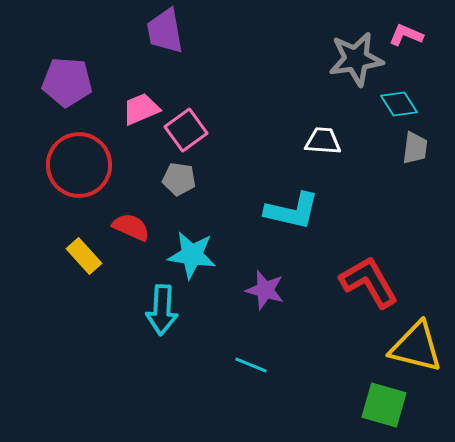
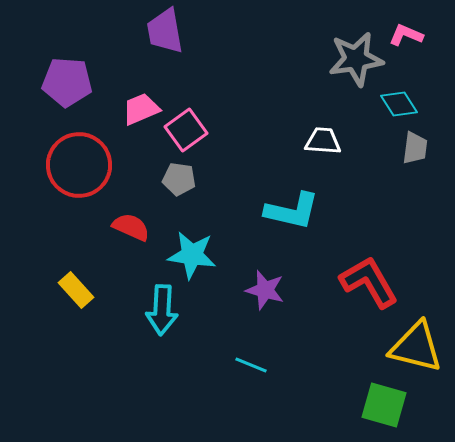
yellow rectangle: moved 8 px left, 34 px down
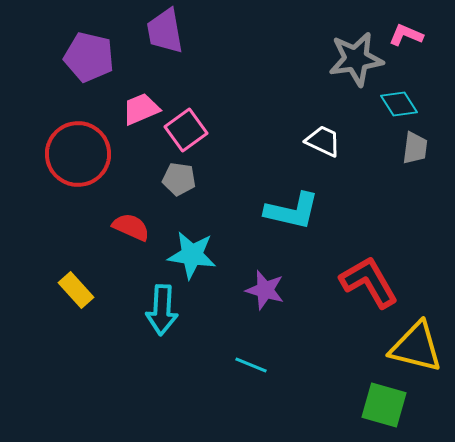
purple pentagon: moved 22 px right, 25 px up; rotated 9 degrees clockwise
white trapezoid: rotated 21 degrees clockwise
red circle: moved 1 px left, 11 px up
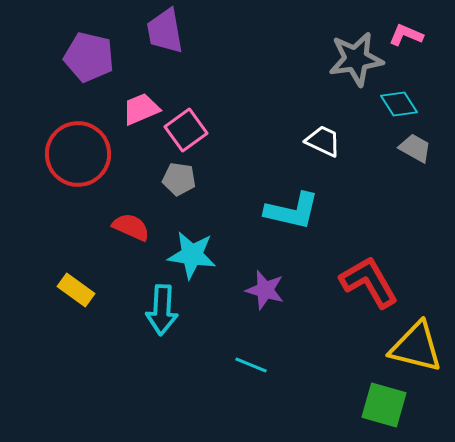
gray trapezoid: rotated 68 degrees counterclockwise
yellow rectangle: rotated 12 degrees counterclockwise
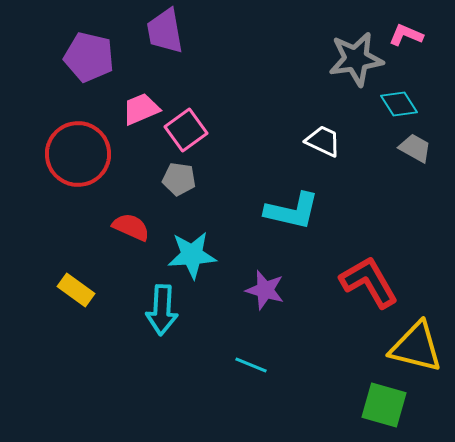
cyan star: rotated 12 degrees counterclockwise
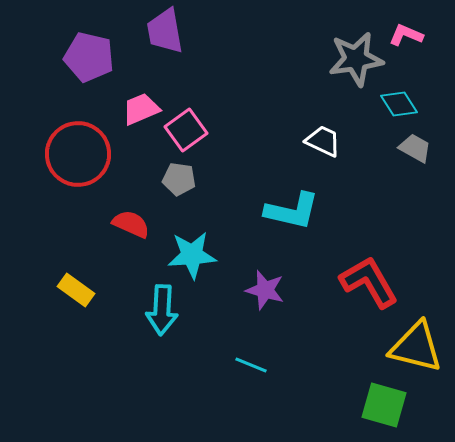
red semicircle: moved 3 px up
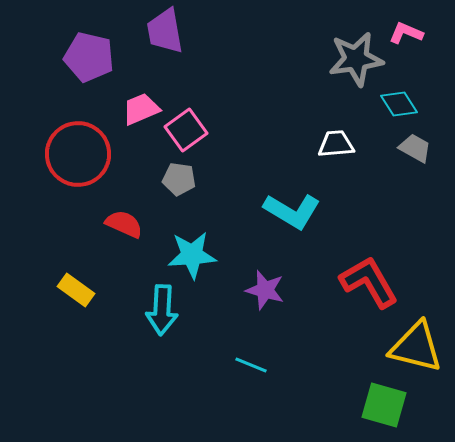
pink L-shape: moved 2 px up
white trapezoid: moved 13 px right, 3 px down; rotated 30 degrees counterclockwise
cyan L-shape: rotated 18 degrees clockwise
red semicircle: moved 7 px left
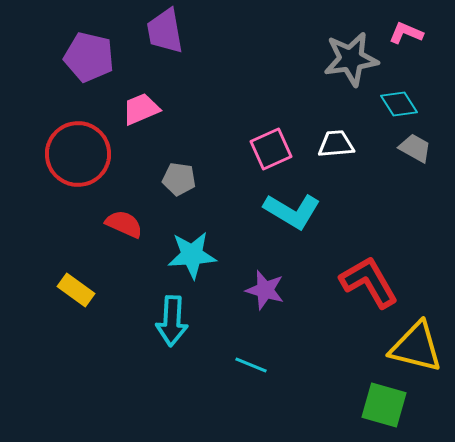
gray star: moved 5 px left
pink square: moved 85 px right, 19 px down; rotated 12 degrees clockwise
cyan arrow: moved 10 px right, 11 px down
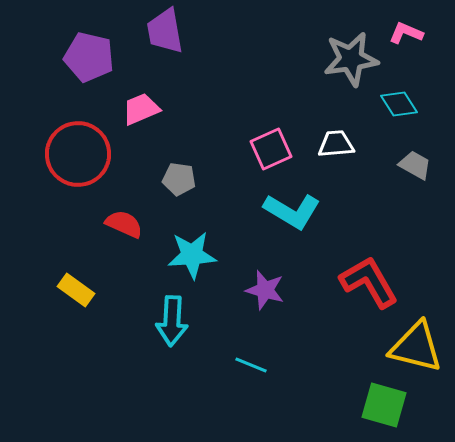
gray trapezoid: moved 17 px down
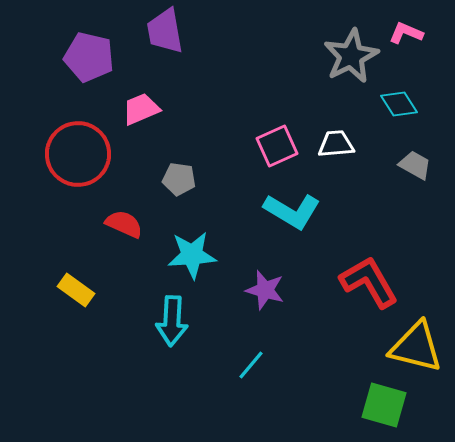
gray star: moved 3 px up; rotated 18 degrees counterclockwise
pink square: moved 6 px right, 3 px up
cyan line: rotated 72 degrees counterclockwise
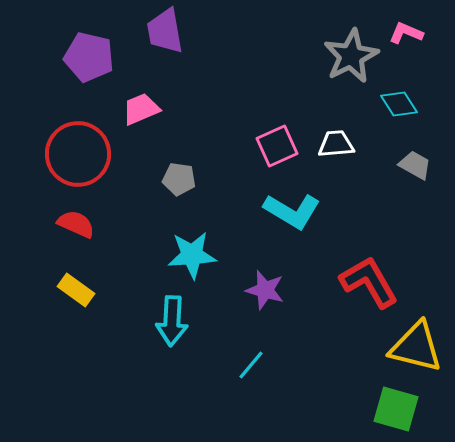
red semicircle: moved 48 px left
green square: moved 12 px right, 4 px down
